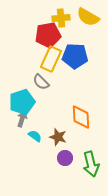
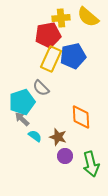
yellow semicircle: rotated 10 degrees clockwise
blue pentagon: moved 2 px left; rotated 15 degrees counterclockwise
gray semicircle: moved 6 px down
gray arrow: rotated 63 degrees counterclockwise
purple circle: moved 2 px up
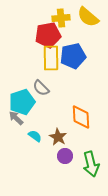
yellow rectangle: moved 1 px up; rotated 25 degrees counterclockwise
gray arrow: moved 6 px left, 1 px up
brown star: rotated 12 degrees clockwise
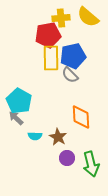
gray semicircle: moved 29 px right, 13 px up
cyan pentagon: moved 3 px left, 1 px up; rotated 25 degrees counterclockwise
cyan semicircle: rotated 144 degrees clockwise
purple circle: moved 2 px right, 2 px down
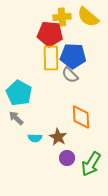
yellow cross: moved 1 px right, 1 px up
red pentagon: moved 2 px right, 1 px up; rotated 15 degrees clockwise
blue pentagon: rotated 15 degrees clockwise
cyan pentagon: moved 8 px up
cyan semicircle: moved 2 px down
green arrow: rotated 45 degrees clockwise
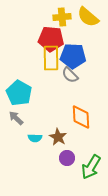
red pentagon: moved 1 px right, 5 px down
green arrow: moved 3 px down
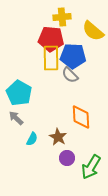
yellow semicircle: moved 5 px right, 14 px down
cyan semicircle: moved 3 px left, 1 px down; rotated 64 degrees counterclockwise
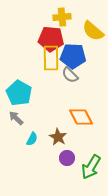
orange diamond: rotated 25 degrees counterclockwise
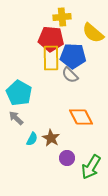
yellow semicircle: moved 2 px down
brown star: moved 7 px left, 1 px down
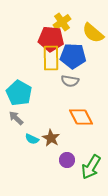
yellow cross: moved 5 px down; rotated 30 degrees counterclockwise
gray semicircle: moved 6 px down; rotated 36 degrees counterclockwise
cyan semicircle: rotated 88 degrees clockwise
purple circle: moved 2 px down
